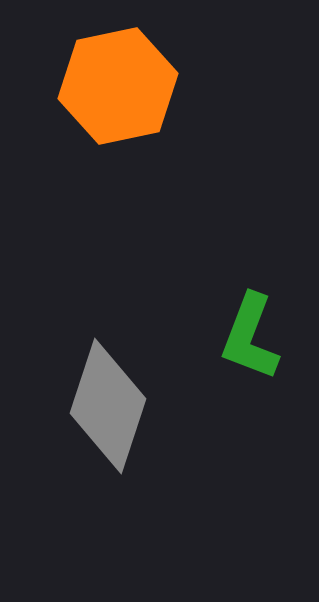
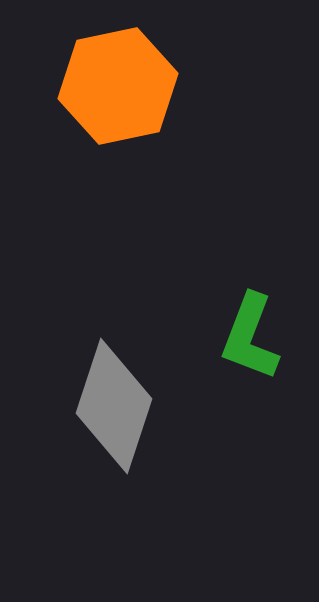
gray diamond: moved 6 px right
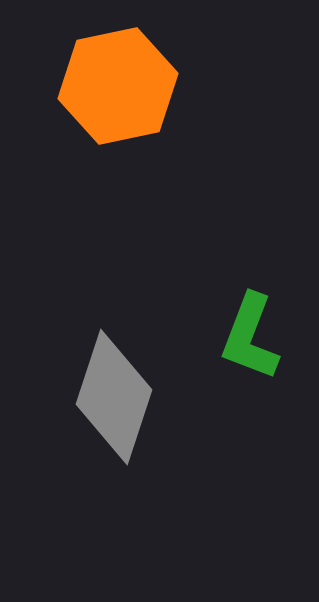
gray diamond: moved 9 px up
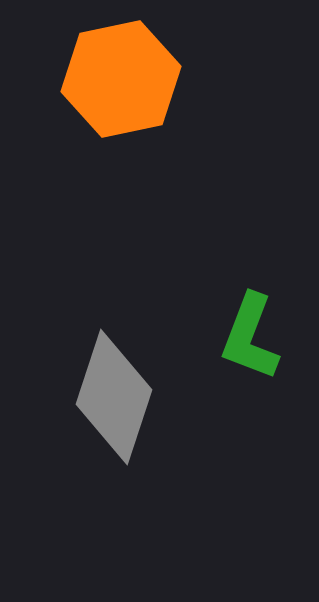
orange hexagon: moved 3 px right, 7 px up
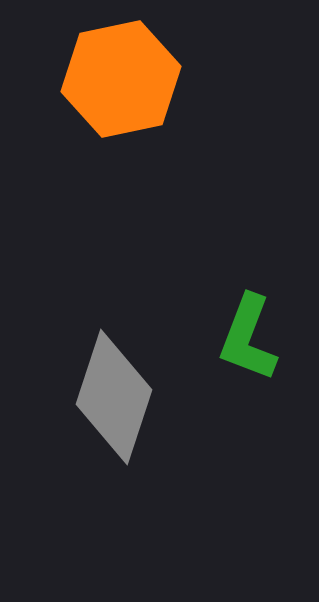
green L-shape: moved 2 px left, 1 px down
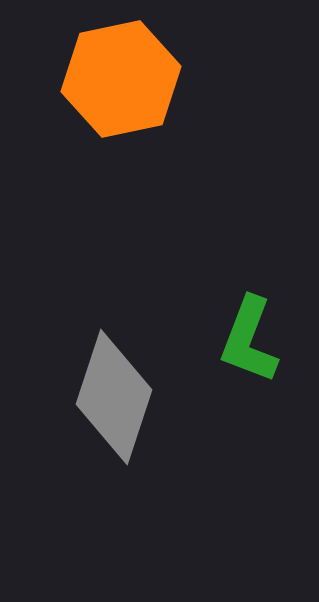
green L-shape: moved 1 px right, 2 px down
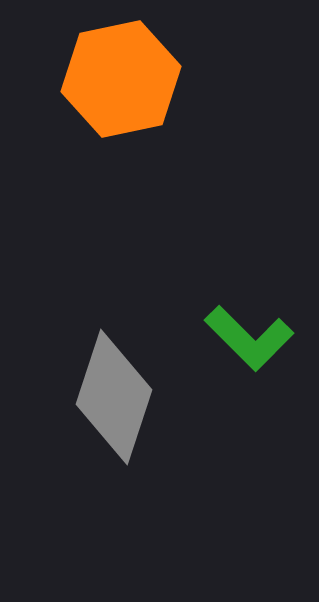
green L-shape: moved 2 px up; rotated 66 degrees counterclockwise
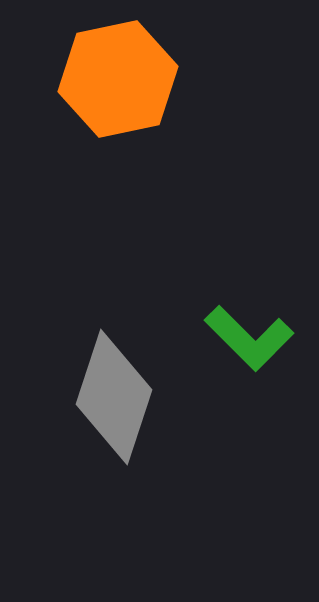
orange hexagon: moved 3 px left
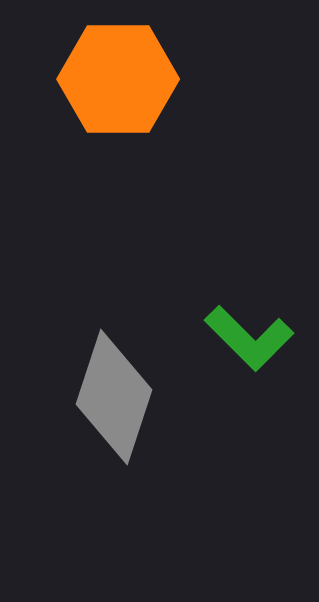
orange hexagon: rotated 12 degrees clockwise
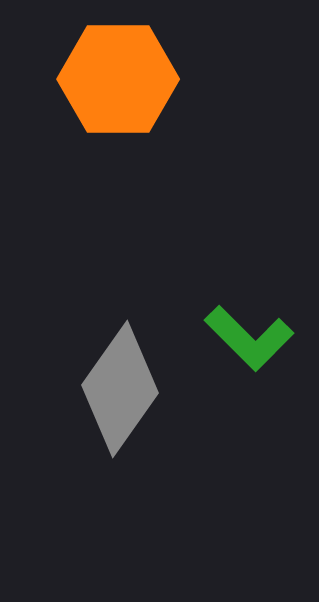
gray diamond: moved 6 px right, 8 px up; rotated 17 degrees clockwise
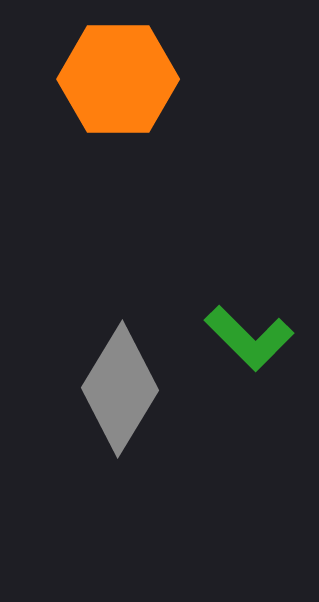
gray diamond: rotated 4 degrees counterclockwise
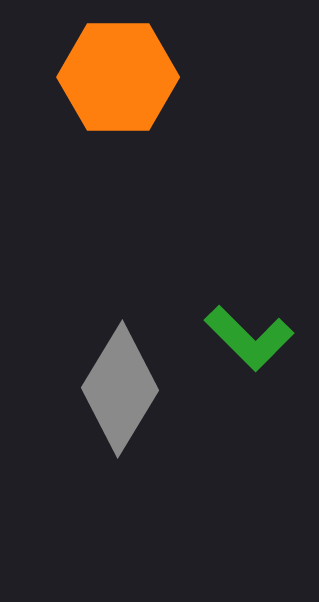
orange hexagon: moved 2 px up
